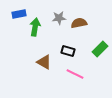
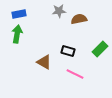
gray star: moved 7 px up
brown semicircle: moved 4 px up
green arrow: moved 18 px left, 7 px down
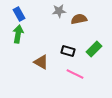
blue rectangle: rotated 72 degrees clockwise
green arrow: moved 1 px right
green rectangle: moved 6 px left
brown triangle: moved 3 px left
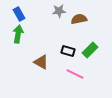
green rectangle: moved 4 px left, 1 px down
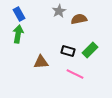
gray star: rotated 24 degrees counterclockwise
brown triangle: rotated 35 degrees counterclockwise
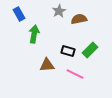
green arrow: moved 16 px right
brown triangle: moved 6 px right, 3 px down
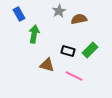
brown triangle: rotated 21 degrees clockwise
pink line: moved 1 px left, 2 px down
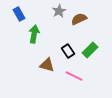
brown semicircle: rotated 14 degrees counterclockwise
black rectangle: rotated 40 degrees clockwise
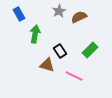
brown semicircle: moved 2 px up
green arrow: moved 1 px right
black rectangle: moved 8 px left
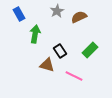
gray star: moved 2 px left
